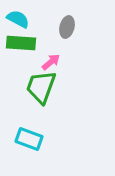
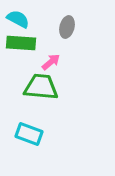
green trapezoid: rotated 75 degrees clockwise
cyan rectangle: moved 5 px up
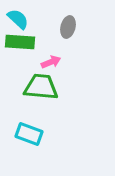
cyan semicircle: rotated 15 degrees clockwise
gray ellipse: moved 1 px right
green rectangle: moved 1 px left, 1 px up
pink arrow: rotated 18 degrees clockwise
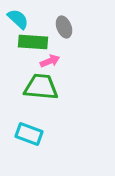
gray ellipse: moved 4 px left; rotated 35 degrees counterclockwise
green rectangle: moved 13 px right
pink arrow: moved 1 px left, 1 px up
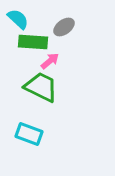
gray ellipse: rotated 75 degrees clockwise
pink arrow: rotated 18 degrees counterclockwise
green trapezoid: rotated 21 degrees clockwise
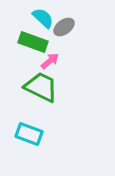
cyan semicircle: moved 25 px right, 1 px up
green rectangle: rotated 16 degrees clockwise
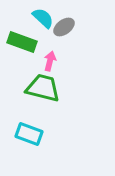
green rectangle: moved 11 px left
pink arrow: rotated 36 degrees counterclockwise
green trapezoid: moved 2 px right, 1 px down; rotated 12 degrees counterclockwise
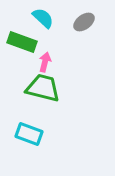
gray ellipse: moved 20 px right, 5 px up
pink arrow: moved 5 px left, 1 px down
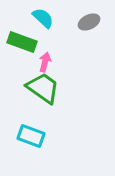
gray ellipse: moved 5 px right; rotated 10 degrees clockwise
green trapezoid: rotated 21 degrees clockwise
cyan rectangle: moved 2 px right, 2 px down
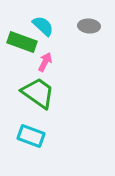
cyan semicircle: moved 8 px down
gray ellipse: moved 4 px down; rotated 30 degrees clockwise
pink arrow: rotated 12 degrees clockwise
green trapezoid: moved 5 px left, 5 px down
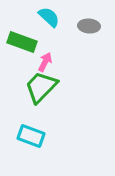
cyan semicircle: moved 6 px right, 9 px up
green trapezoid: moved 3 px right, 6 px up; rotated 81 degrees counterclockwise
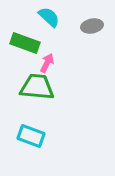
gray ellipse: moved 3 px right; rotated 15 degrees counterclockwise
green rectangle: moved 3 px right, 1 px down
pink arrow: moved 2 px right, 1 px down
green trapezoid: moved 4 px left; rotated 51 degrees clockwise
